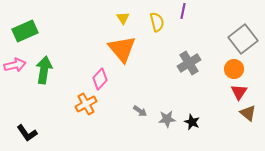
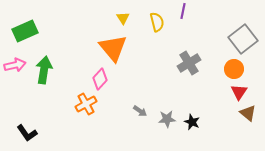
orange triangle: moved 9 px left, 1 px up
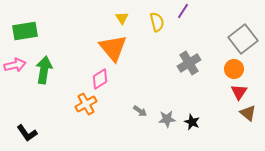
purple line: rotated 21 degrees clockwise
yellow triangle: moved 1 px left
green rectangle: rotated 15 degrees clockwise
pink diamond: rotated 15 degrees clockwise
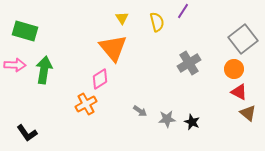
green rectangle: rotated 25 degrees clockwise
pink arrow: rotated 15 degrees clockwise
red triangle: rotated 36 degrees counterclockwise
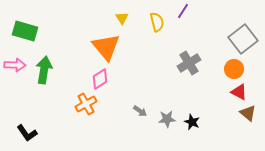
orange triangle: moved 7 px left, 1 px up
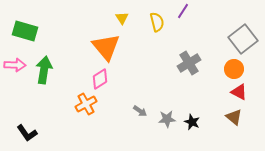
brown triangle: moved 14 px left, 4 px down
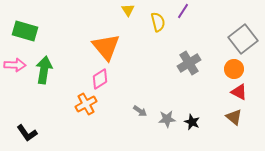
yellow triangle: moved 6 px right, 8 px up
yellow semicircle: moved 1 px right
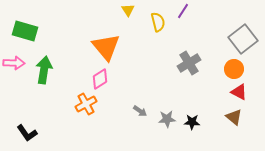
pink arrow: moved 1 px left, 2 px up
black star: rotated 21 degrees counterclockwise
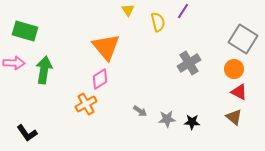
gray square: rotated 20 degrees counterclockwise
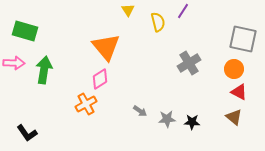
gray square: rotated 20 degrees counterclockwise
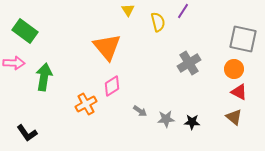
green rectangle: rotated 20 degrees clockwise
orange triangle: moved 1 px right
green arrow: moved 7 px down
pink diamond: moved 12 px right, 7 px down
gray star: moved 1 px left
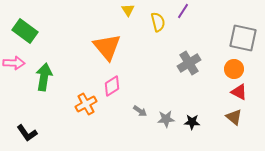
gray square: moved 1 px up
